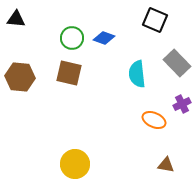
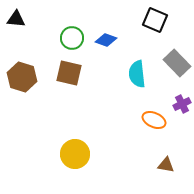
blue diamond: moved 2 px right, 2 px down
brown hexagon: moved 2 px right; rotated 12 degrees clockwise
yellow circle: moved 10 px up
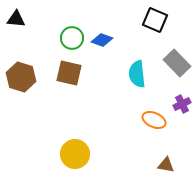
blue diamond: moved 4 px left
brown hexagon: moved 1 px left
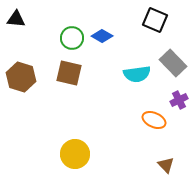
blue diamond: moved 4 px up; rotated 10 degrees clockwise
gray rectangle: moved 4 px left
cyan semicircle: rotated 92 degrees counterclockwise
purple cross: moved 3 px left, 4 px up
brown triangle: rotated 36 degrees clockwise
